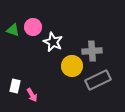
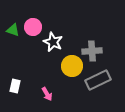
pink arrow: moved 15 px right, 1 px up
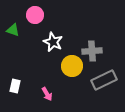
pink circle: moved 2 px right, 12 px up
gray rectangle: moved 6 px right
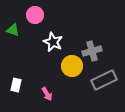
gray cross: rotated 12 degrees counterclockwise
white rectangle: moved 1 px right, 1 px up
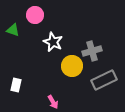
pink arrow: moved 6 px right, 8 px down
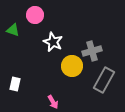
gray rectangle: rotated 35 degrees counterclockwise
white rectangle: moved 1 px left, 1 px up
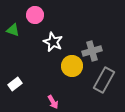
white rectangle: rotated 40 degrees clockwise
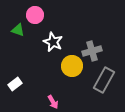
green triangle: moved 5 px right
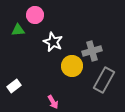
green triangle: rotated 24 degrees counterclockwise
white rectangle: moved 1 px left, 2 px down
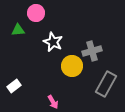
pink circle: moved 1 px right, 2 px up
gray rectangle: moved 2 px right, 4 px down
